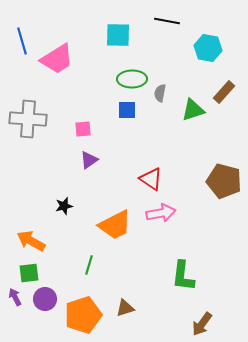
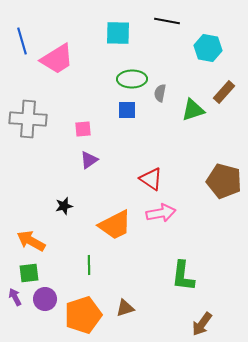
cyan square: moved 2 px up
green line: rotated 18 degrees counterclockwise
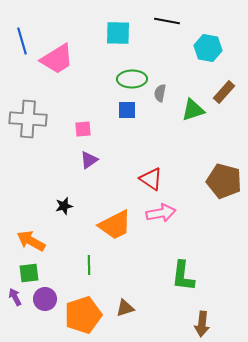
brown arrow: rotated 30 degrees counterclockwise
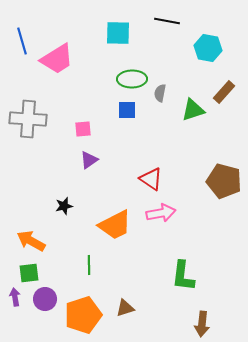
purple arrow: rotated 18 degrees clockwise
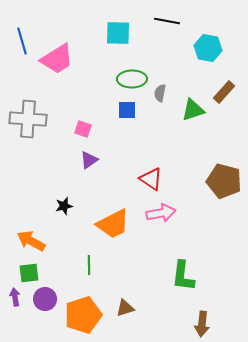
pink square: rotated 24 degrees clockwise
orange trapezoid: moved 2 px left, 1 px up
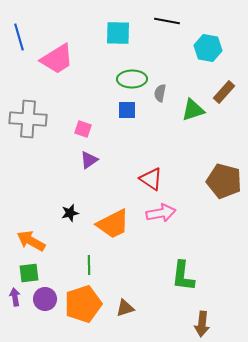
blue line: moved 3 px left, 4 px up
black star: moved 6 px right, 7 px down
orange pentagon: moved 11 px up
